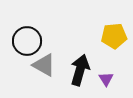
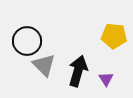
yellow pentagon: rotated 10 degrees clockwise
gray triangle: rotated 15 degrees clockwise
black arrow: moved 2 px left, 1 px down
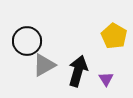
yellow pentagon: rotated 25 degrees clockwise
gray triangle: rotated 45 degrees clockwise
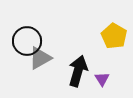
gray triangle: moved 4 px left, 7 px up
purple triangle: moved 4 px left
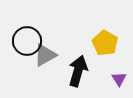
yellow pentagon: moved 9 px left, 7 px down
gray triangle: moved 5 px right, 3 px up
purple triangle: moved 17 px right
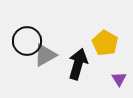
black arrow: moved 7 px up
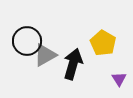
yellow pentagon: moved 2 px left
black arrow: moved 5 px left
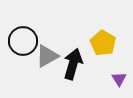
black circle: moved 4 px left
gray triangle: moved 2 px right, 1 px down
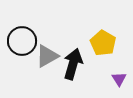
black circle: moved 1 px left
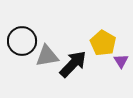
gray triangle: rotated 20 degrees clockwise
black arrow: rotated 28 degrees clockwise
purple triangle: moved 2 px right, 18 px up
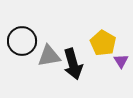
gray triangle: moved 2 px right
black arrow: rotated 120 degrees clockwise
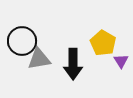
gray triangle: moved 10 px left, 3 px down
black arrow: rotated 16 degrees clockwise
